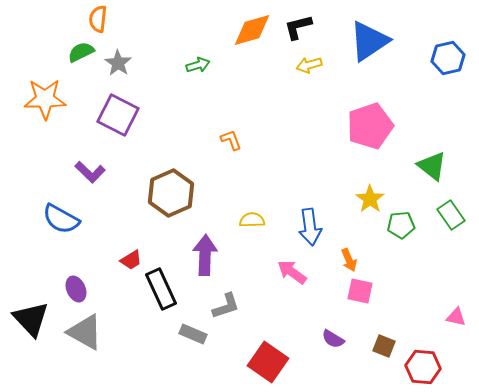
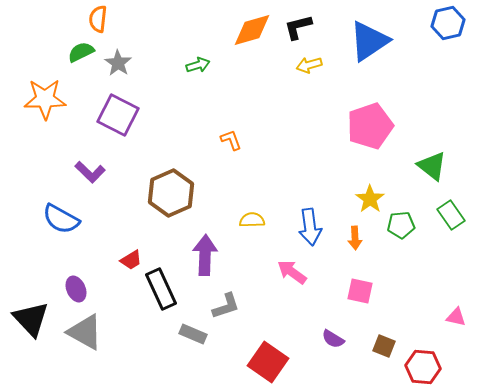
blue hexagon: moved 35 px up
orange arrow: moved 6 px right, 22 px up; rotated 20 degrees clockwise
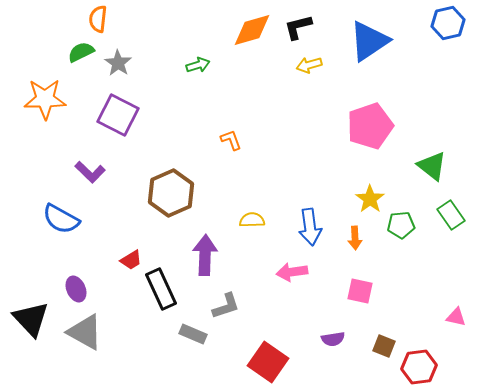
pink arrow: rotated 44 degrees counterclockwise
purple semicircle: rotated 40 degrees counterclockwise
red hexagon: moved 4 px left; rotated 12 degrees counterclockwise
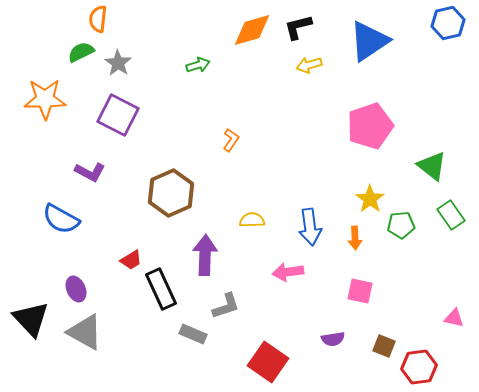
orange L-shape: rotated 55 degrees clockwise
purple L-shape: rotated 16 degrees counterclockwise
pink arrow: moved 4 px left
pink triangle: moved 2 px left, 1 px down
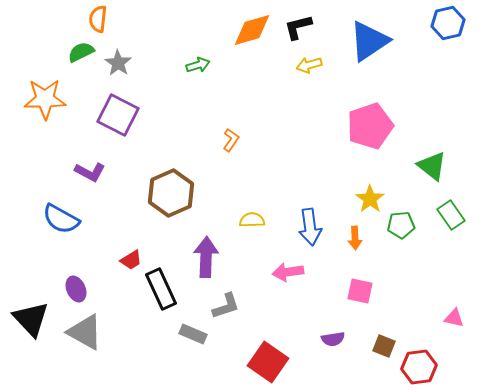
purple arrow: moved 1 px right, 2 px down
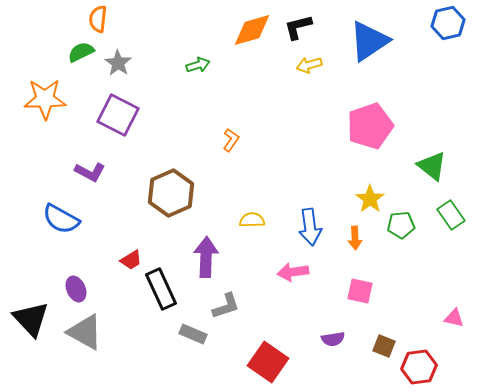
pink arrow: moved 5 px right
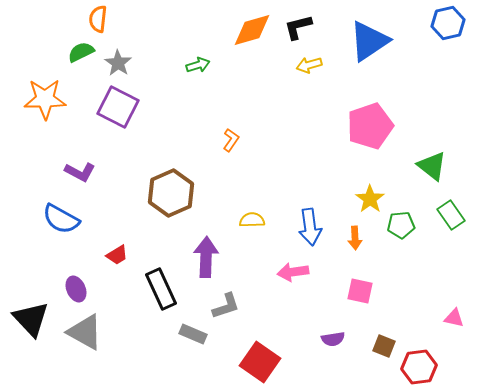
purple square: moved 8 px up
purple L-shape: moved 10 px left
red trapezoid: moved 14 px left, 5 px up
red square: moved 8 px left
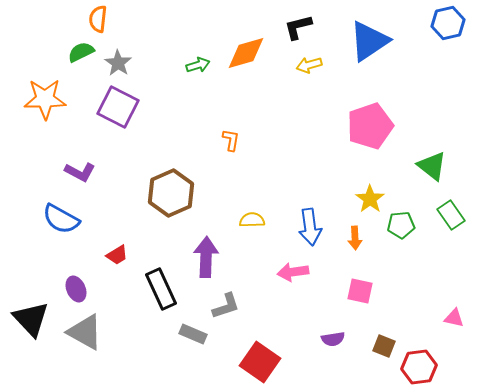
orange diamond: moved 6 px left, 23 px down
orange L-shape: rotated 25 degrees counterclockwise
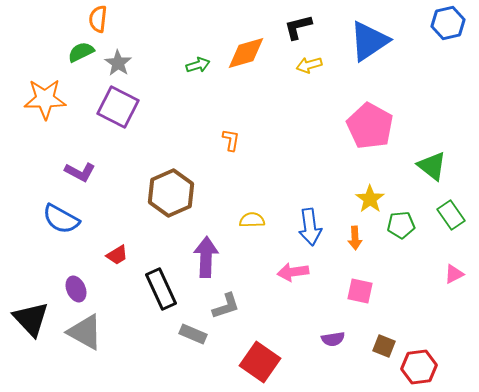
pink pentagon: rotated 24 degrees counterclockwise
pink triangle: moved 44 px up; rotated 40 degrees counterclockwise
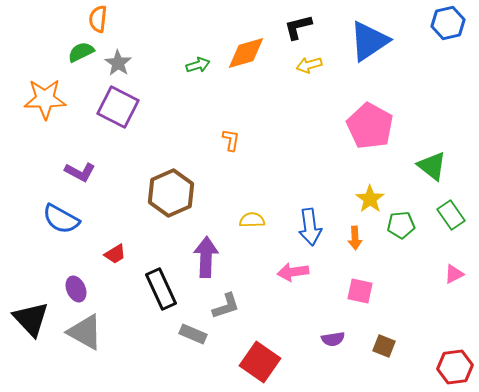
red trapezoid: moved 2 px left, 1 px up
red hexagon: moved 36 px right
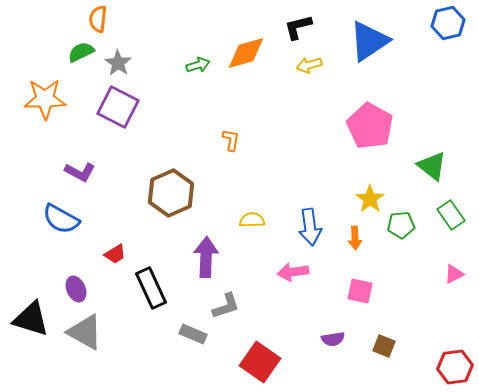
black rectangle: moved 10 px left, 1 px up
black triangle: rotated 30 degrees counterclockwise
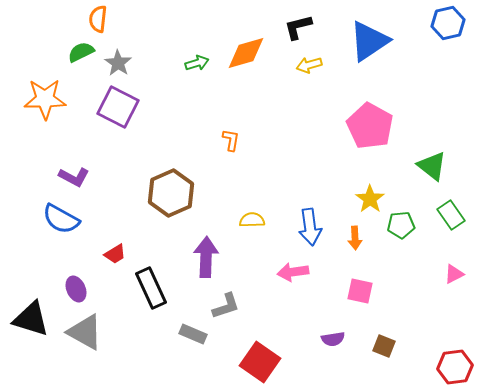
green arrow: moved 1 px left, 2 px up
purple L-shape: moved 6 px left, 5 px down
